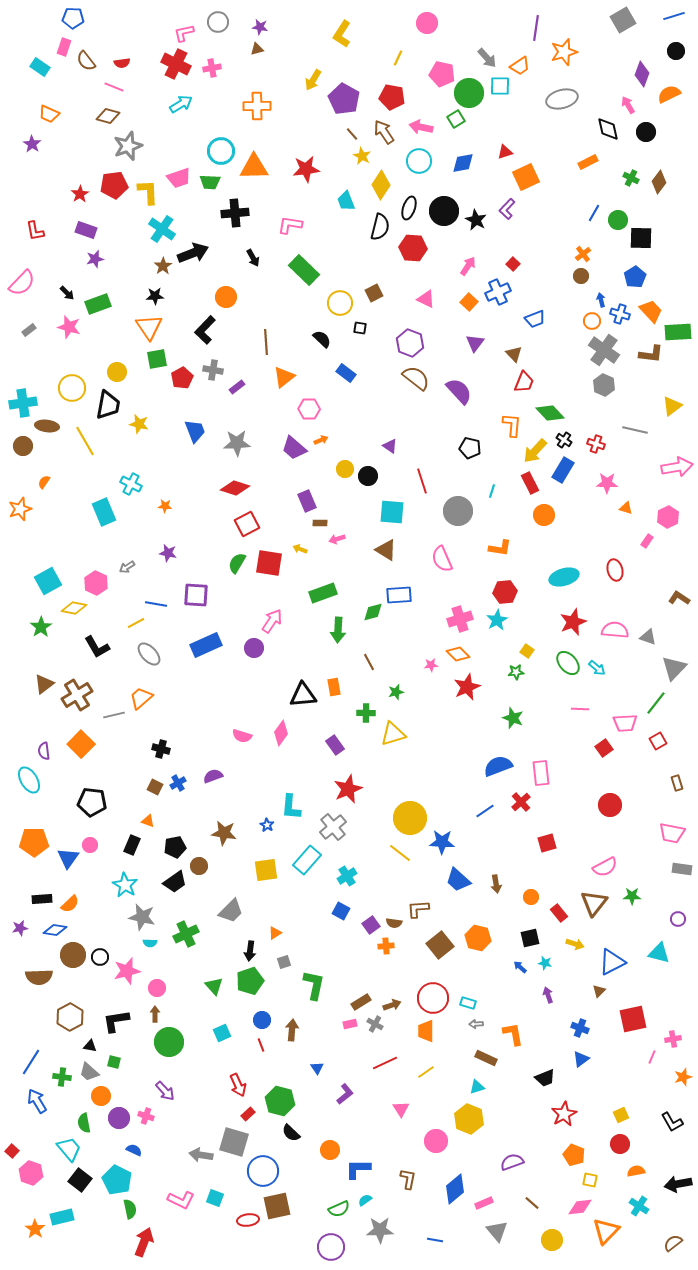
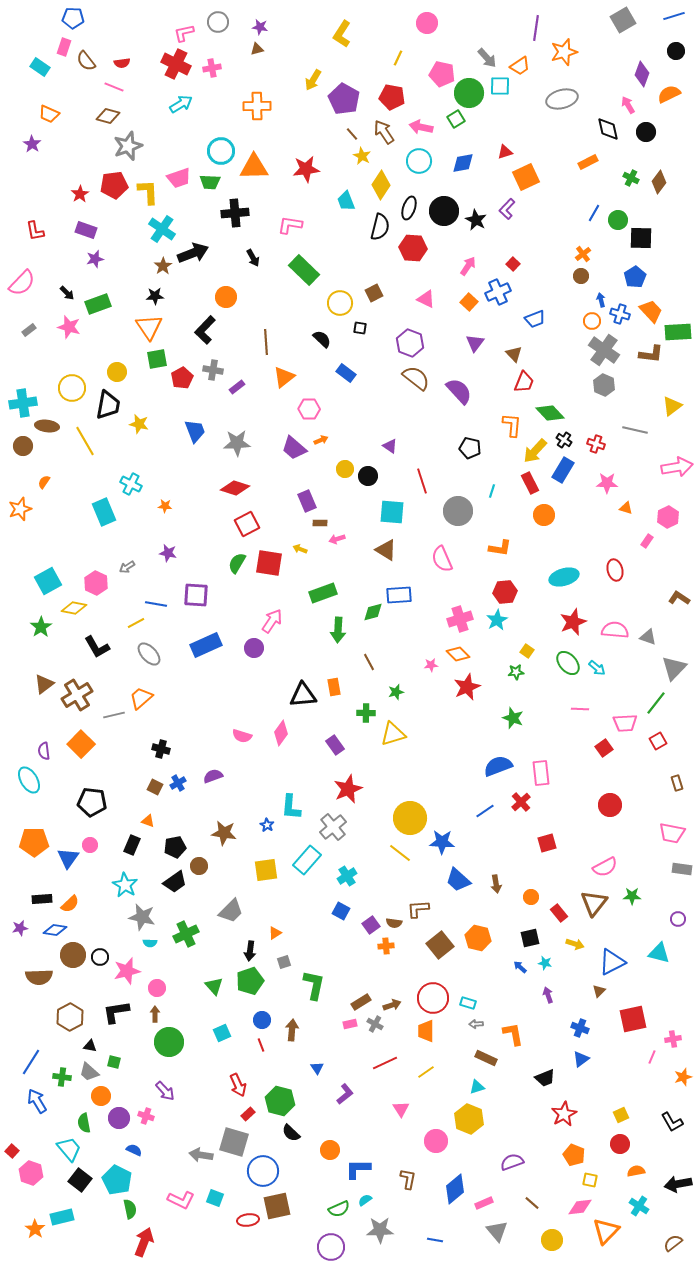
black L-shape at (116, 1021): moved 9 px up
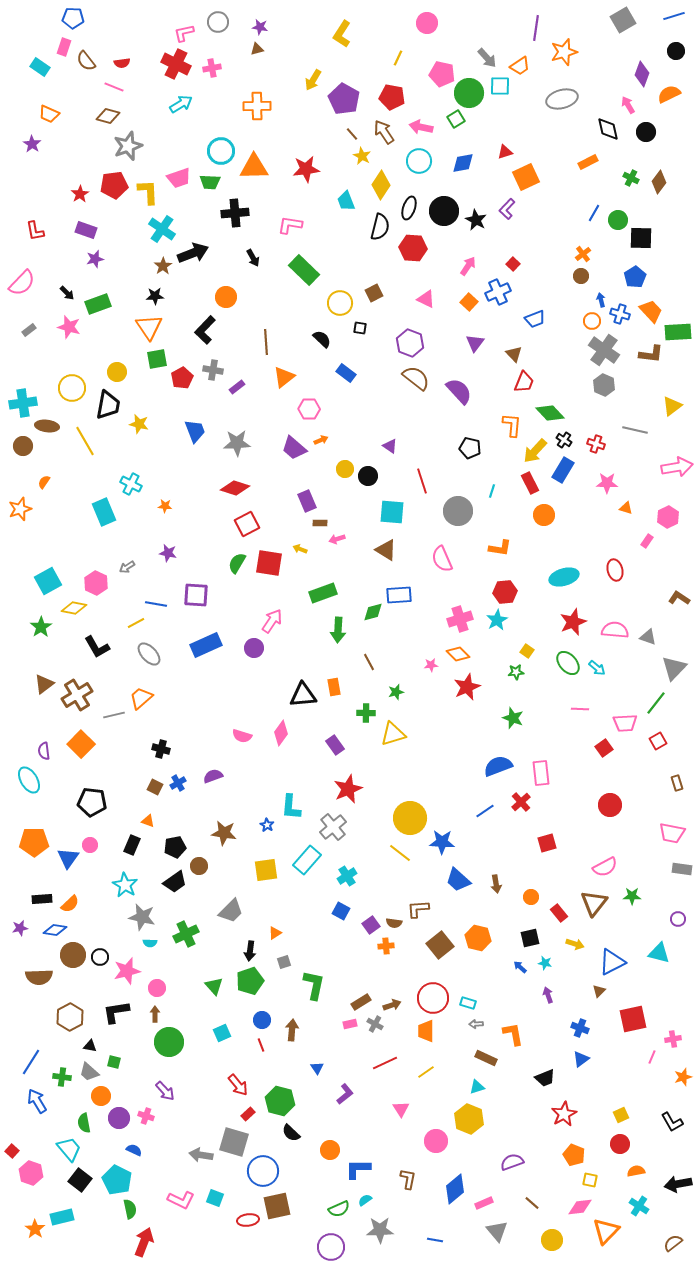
red arrow at (238, 1085): rotated 15 degrees counterclockwise
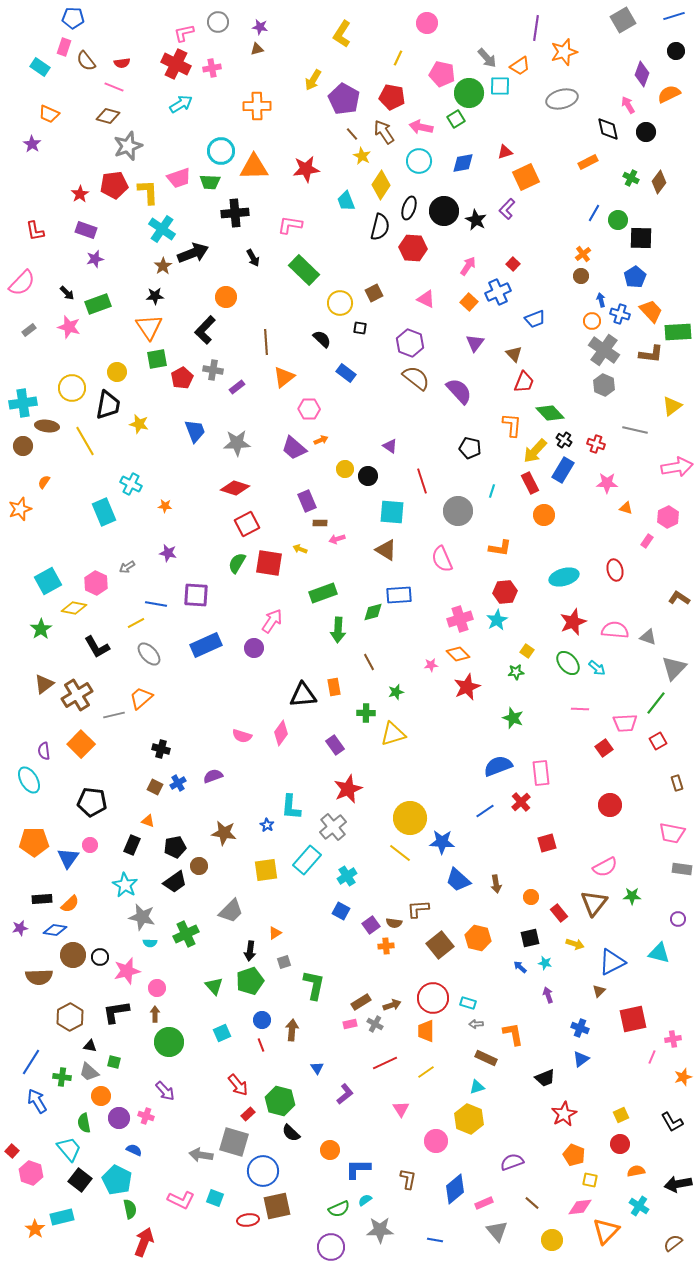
green star at (41, 627): moved 2 px down
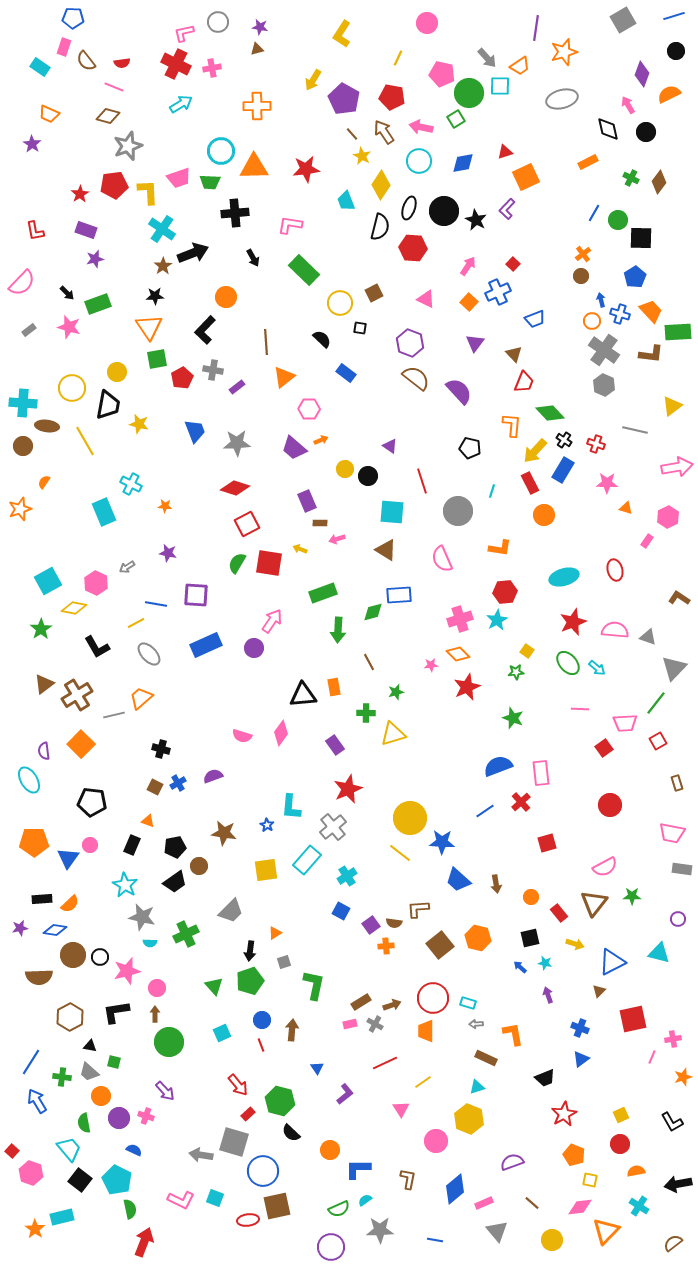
cyan cross at (23, 403): rotated 12 degrees clockwise
yellow line at (426, 1072): moved 3 px left, 10 px down
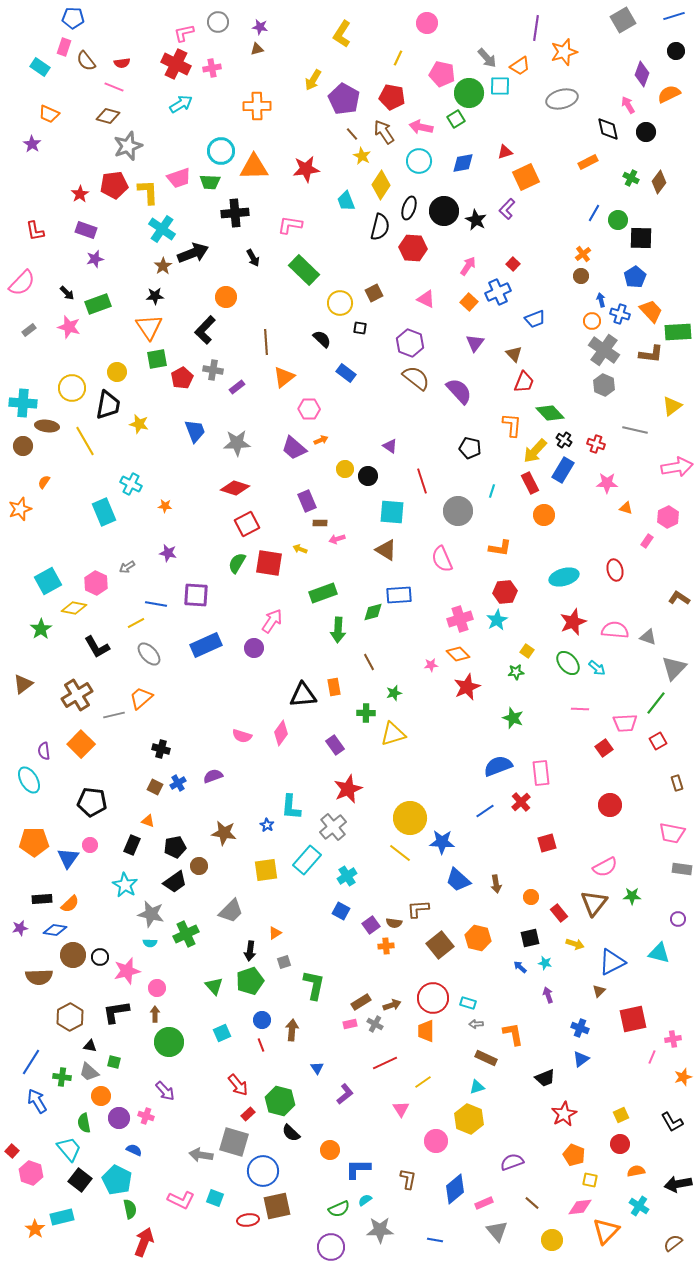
brown triangle at (44, 684): moved 21 px left
green star at (396, 692): moved 2 px left, 1 px down
gray star at (142, 917): moved 9 px right, 3 px up
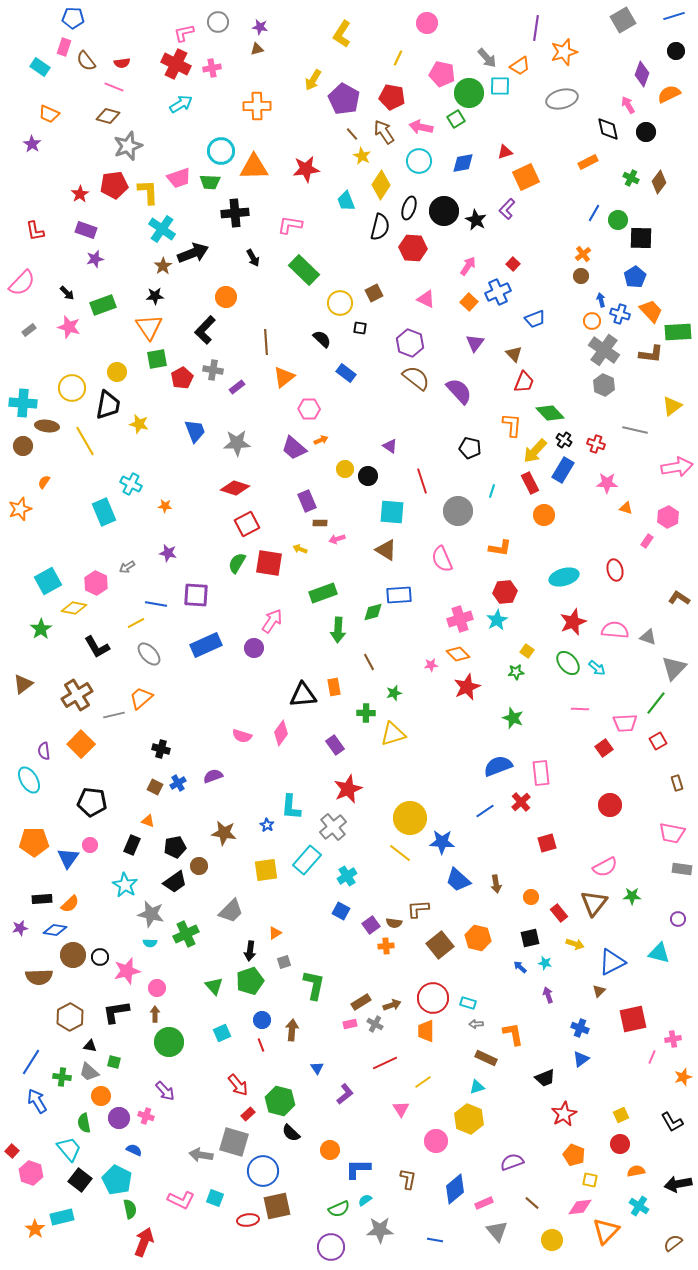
green rectangle at (98, 304): moved 5 px right, 1 px down
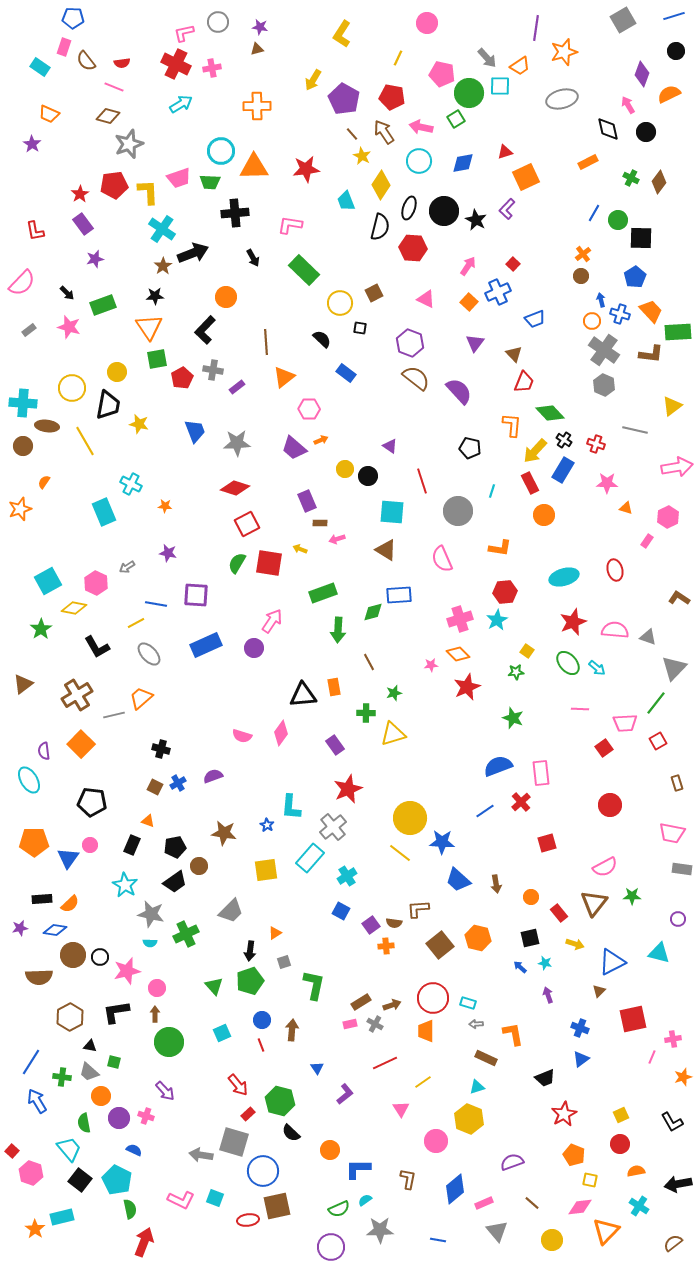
gray star at (128, 146): moved 1 px right, 2 px up
purple rectangle at (86, 230): moved 3 px left, 6 px up; rotated 35 degrees clockwise
cyan rectangle at (307, 860): moved 3 px right, 2 px up
blue line at (435, 1240): moved 3 px right
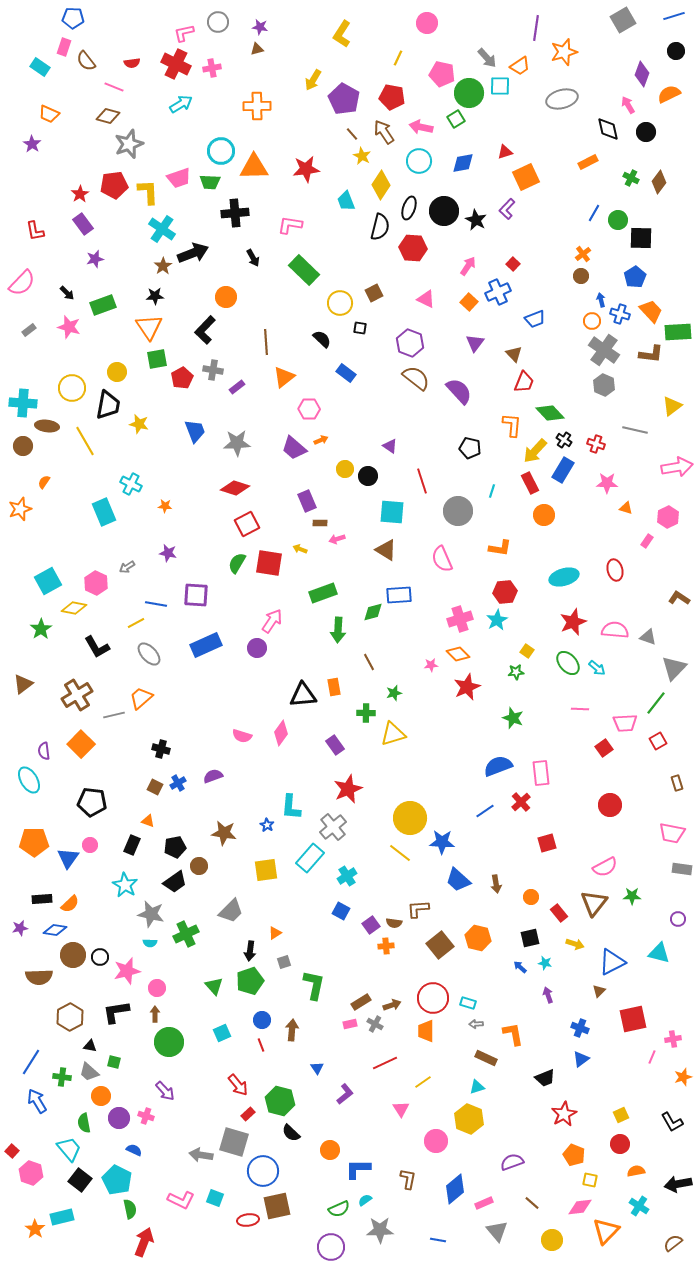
red semicircle at (122, 63): moved 10 px right
purple circle at (254, 648): moved 3 px right
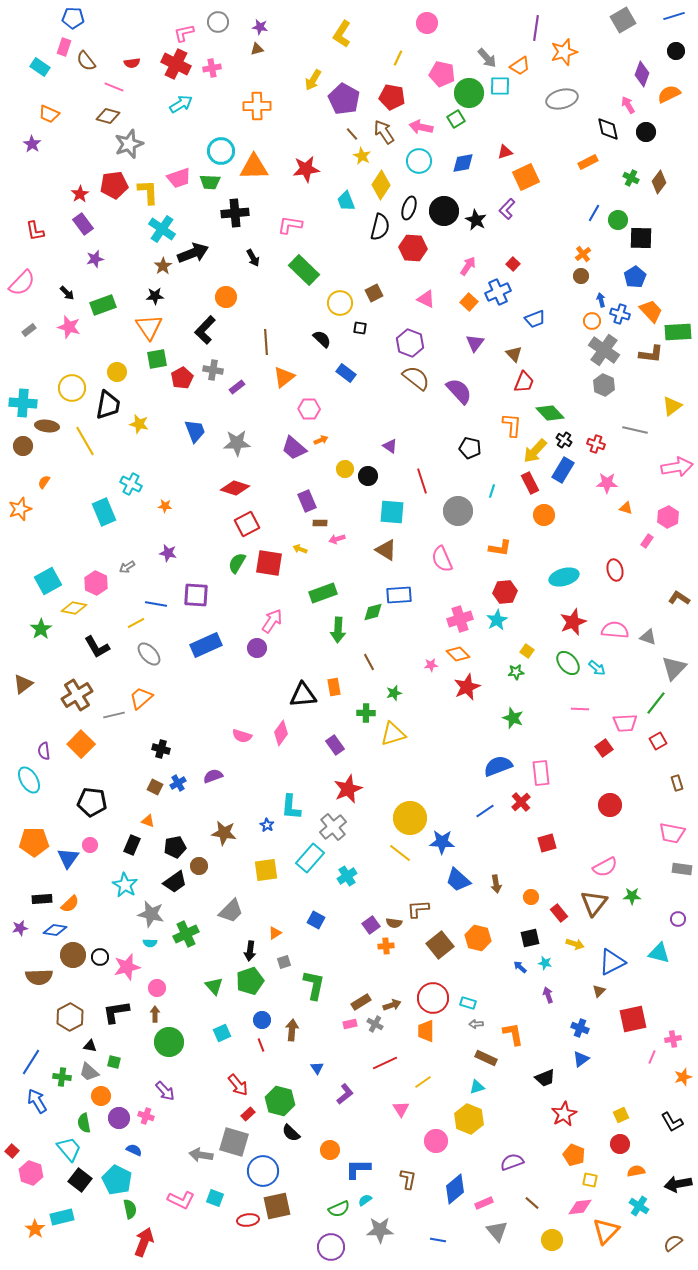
blue square at (341, 911): moved 25 px left, 9 px down
pink star at (127, 971): moved 4 px up
